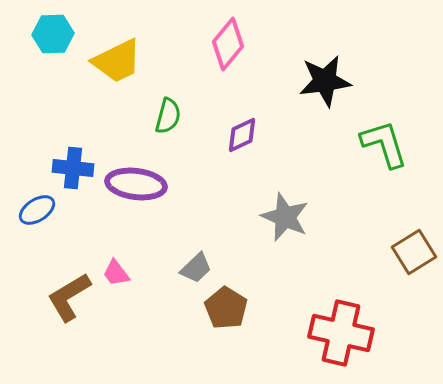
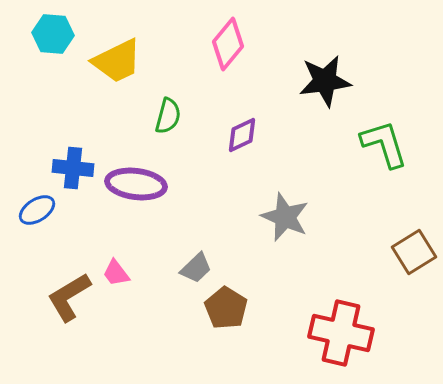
cyan hexagon: rotated 6 degrees clockwise
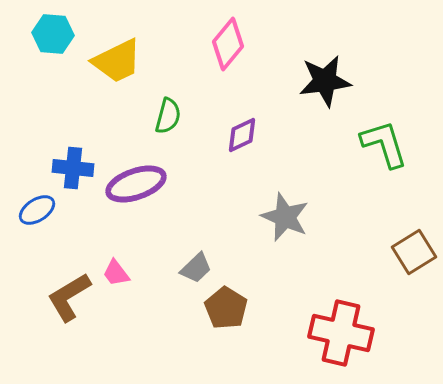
purple ellipse: rotated 26 degrees counterclockwise
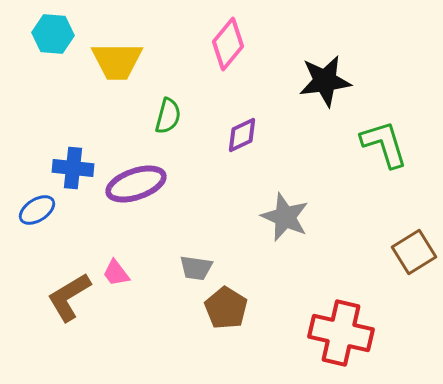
yellow trapezoid: rotated 26 degrees clockwise
gray trapezoid: rotated 52 degrees clockwise
